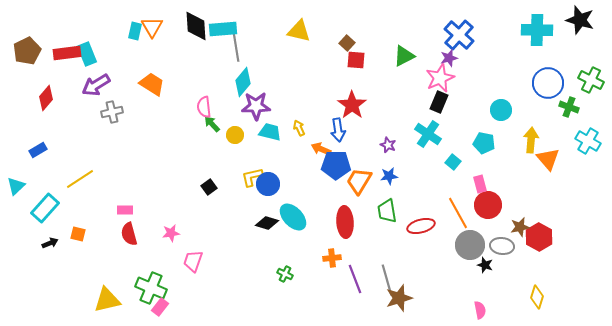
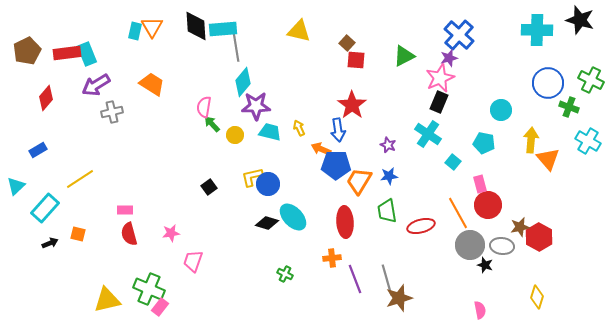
pink semicircle at (204, 107): rotated 15 degrees clockwise
green cross at (151, 288): moved 2 px left, 1 px down
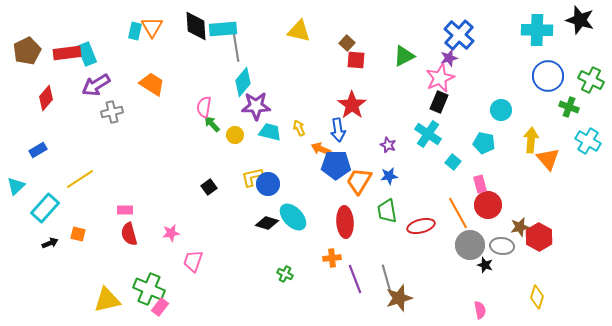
blue circle at (548, 83): moved 7 px up
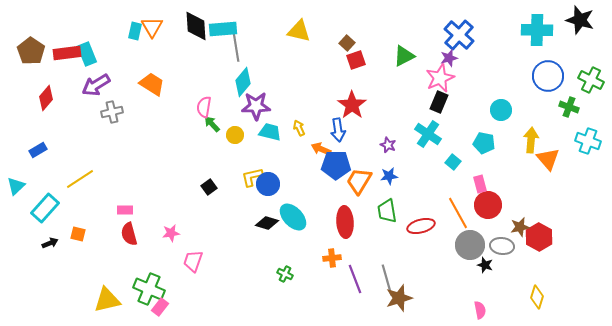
brown pentagon at (27, 51): moved 4 px right; rotated 12 degrees counterclockwise
red square at (356, 60): rotated 24 degrees counterclockwise
cyan cross at (588, 141): rotated 10 degrees counterclockwise
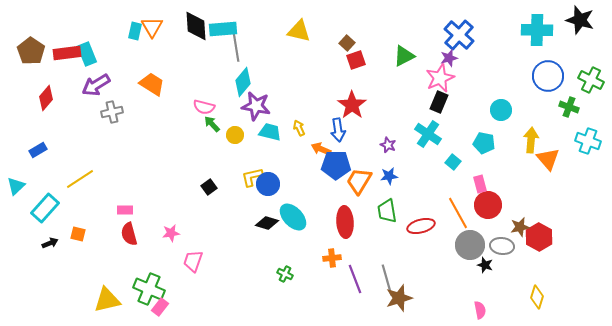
purple star at (256, 106): rotated 12 degrees clockwise
pink semicircle at (204, 107): rotated 85 degrees counterclockwise
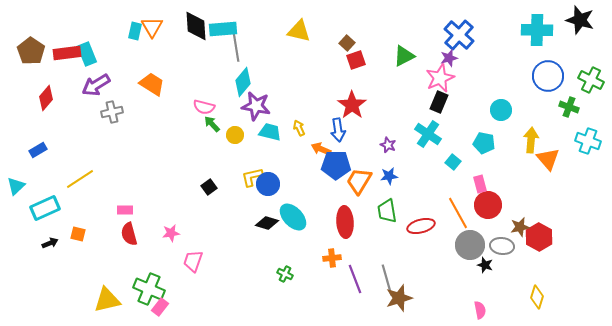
cyan rectangle at (45, 208): rotated 24 degrees clockwise
